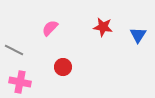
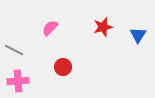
red star: rotated 24 degrees counterclockwise
pink cross: moved 2 px left, 1 px up; rotated 15 degrees counterclockwise
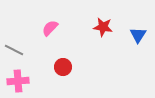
red star: rotated 24 degrees clockwise
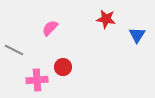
red star: moved 3 px right, 8 px up
blue triangle: moved 1 px left
pink cross: moved 19 px right, 1 px up
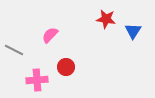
pink semicircle: moved 7 px down
blue triangle: moved 4 px left, 4 px up
red circle: moved 3 px right
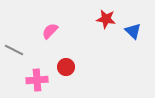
blue triangle: rotated 18 degrees counterclockwise
pink semicircle: moved 4 px up
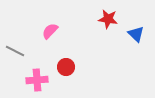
red star: moved 2 px right
blue triangle: moved 3 px right, 3 px down
gray line: moved 1 px right, 1 px down
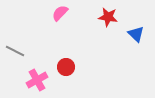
red star: moved 2 px up
pink semicircle: moved 10 px right, 18 px up
pink cross: rotated 25 degrees counterclockwise
